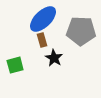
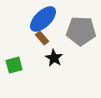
brown rectangle: moved 2 px up; rotated 24 degrees counterclockwise
green square: moved 1 px left
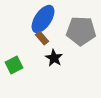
blue ellipse: rotated 12 degrees counterclockwise
green square: rotated 12 degrees counterclockwise
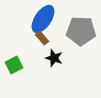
black star: rotated 12 degrees counterclockwise
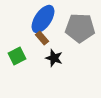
gray pentagon: moved 1 px left, 3 px up
green square: moved 3 px right, 9 px up
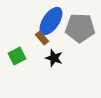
blue ellipse: moved 8 px right, 2 px down
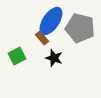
gray pentagon: rotated 12 degrees clockwise
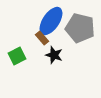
black star: moved 3 px up
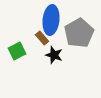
blue ellipse: moved 1 px up; rotated 28 degrees counterclockwise
gray pentagon: moved 1 px left, 5 px down; rotated 28 degrees clockwise
green square: moved 5 px up
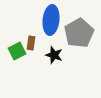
brown rectangle: moved 11 px left, 5 px down; rotated 48 degrees clockwise
